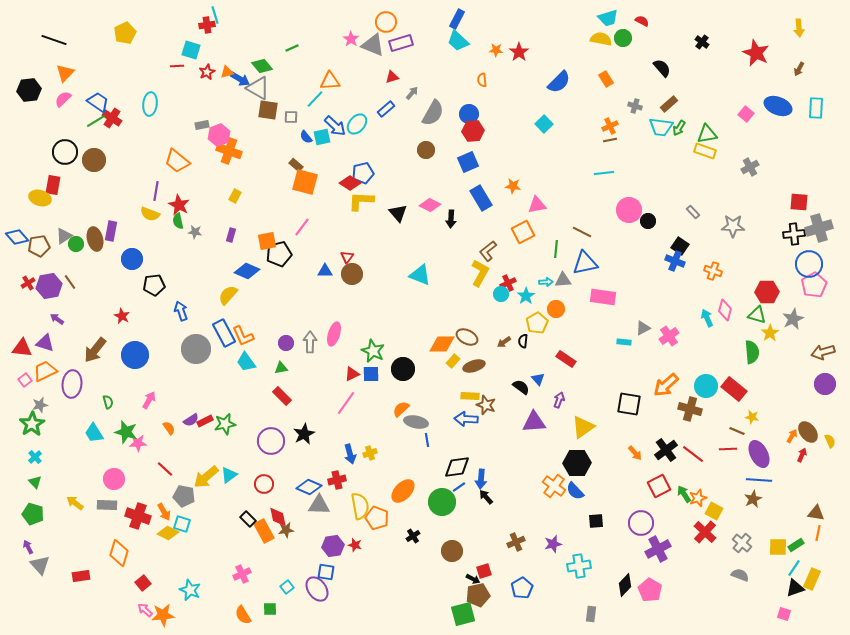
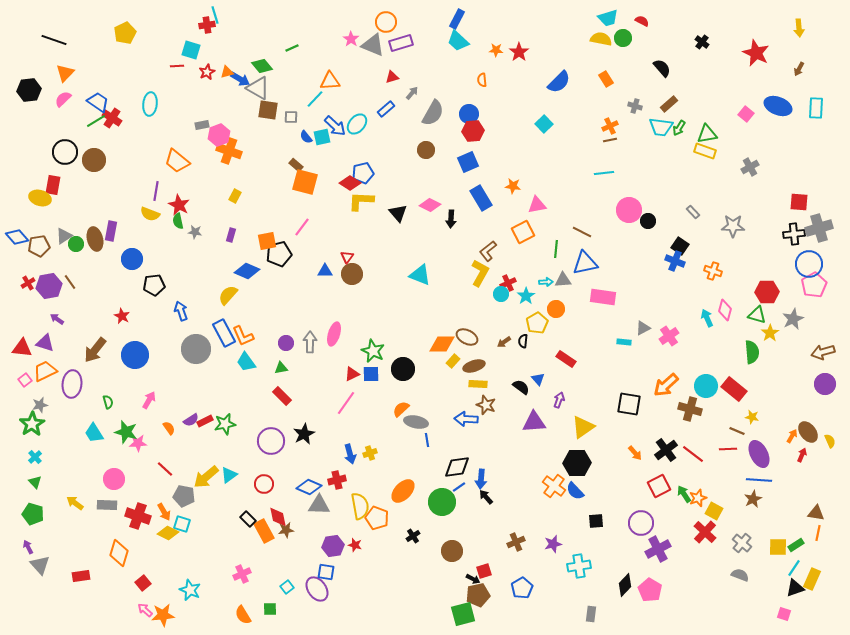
yellow rectangle at (470, 396): moved 8 px right, 12 px up
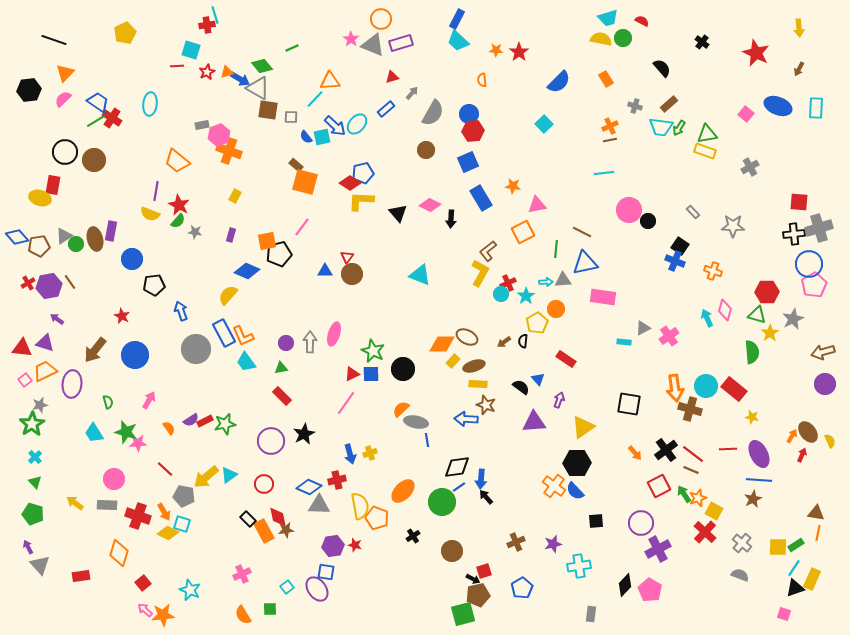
orange circle at (386, 22): moved 5 px left, 3 px up
green semicircle at (178, 221): rotated 126 degrees counterclockwise
orange arrow at (666, 385): moved 9 px right, 3 px down; rotated 56 degrees counterclockwise
brown line at (737, 431): moved 46 px left, 39 px down
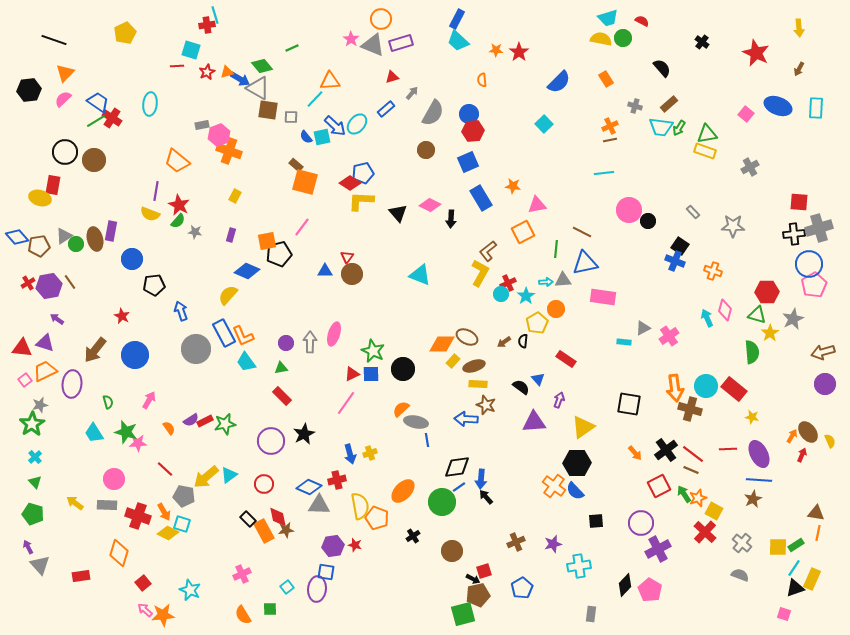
purple ellipse at (317, 589): rotated 40 degrees clockwise
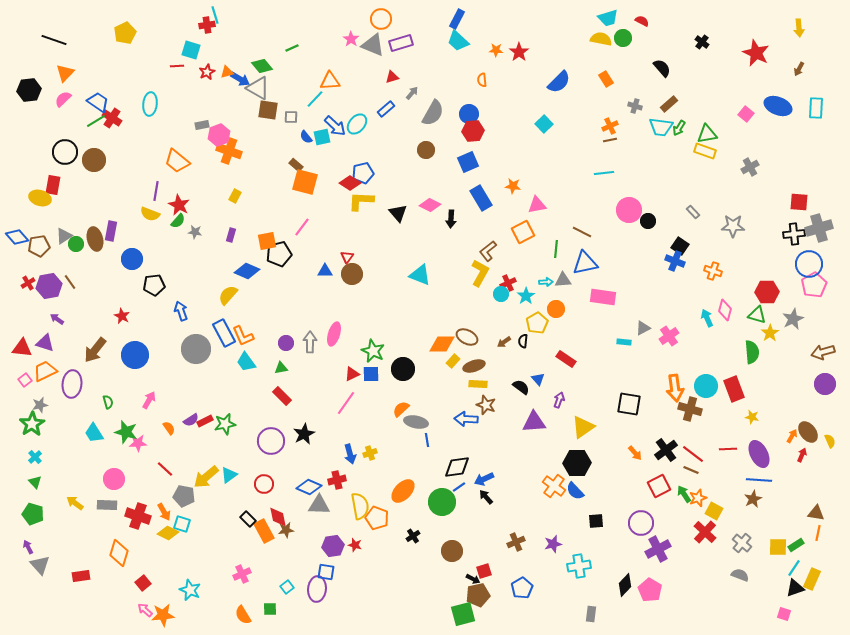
red rectangle at (734, 389): rotated 30 degrees clockwise
blue arrow at (481, 479): moved 3 px right; rotated 60 degrees clockwise
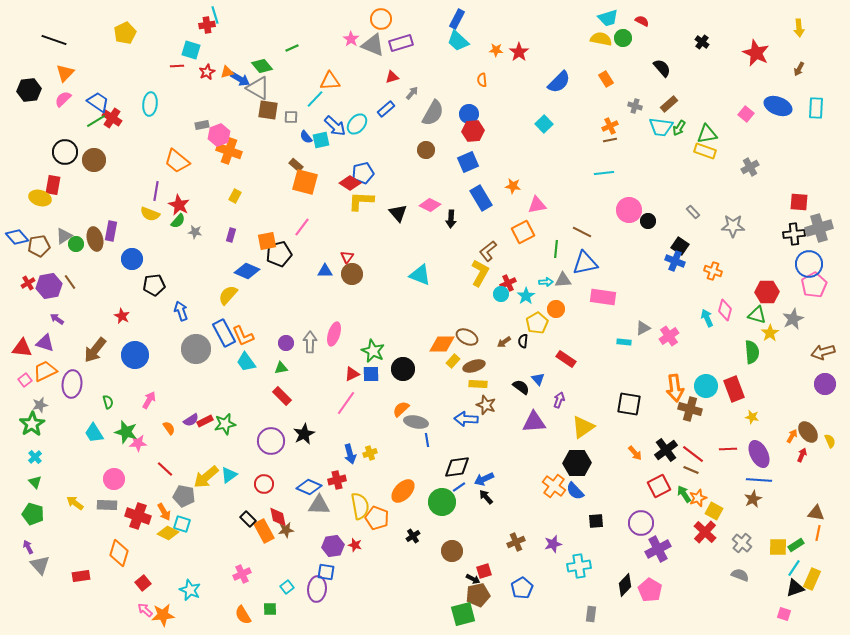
cyan square at (322, 137): moved 1 px left, 3 px down
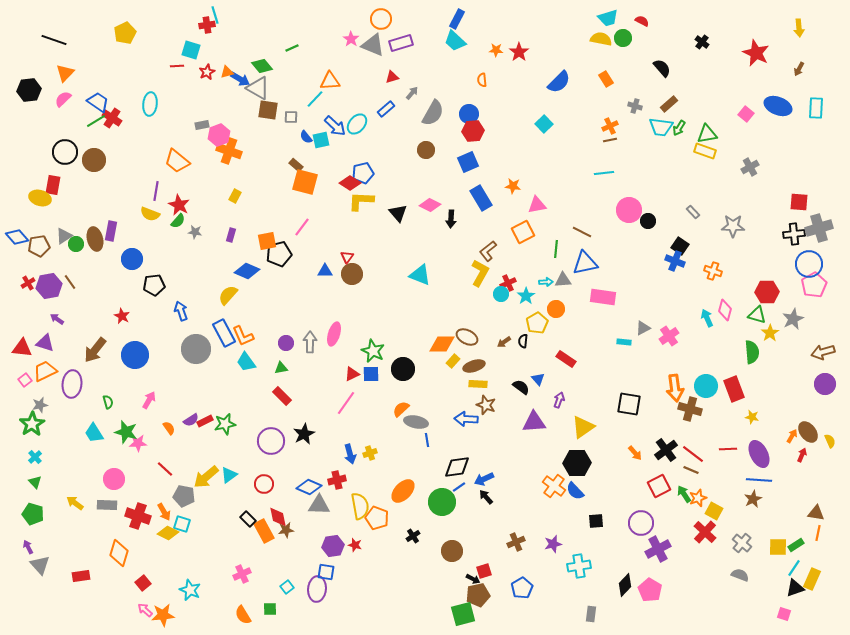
cyan trapezoid at (458, 41): moved 3 px left
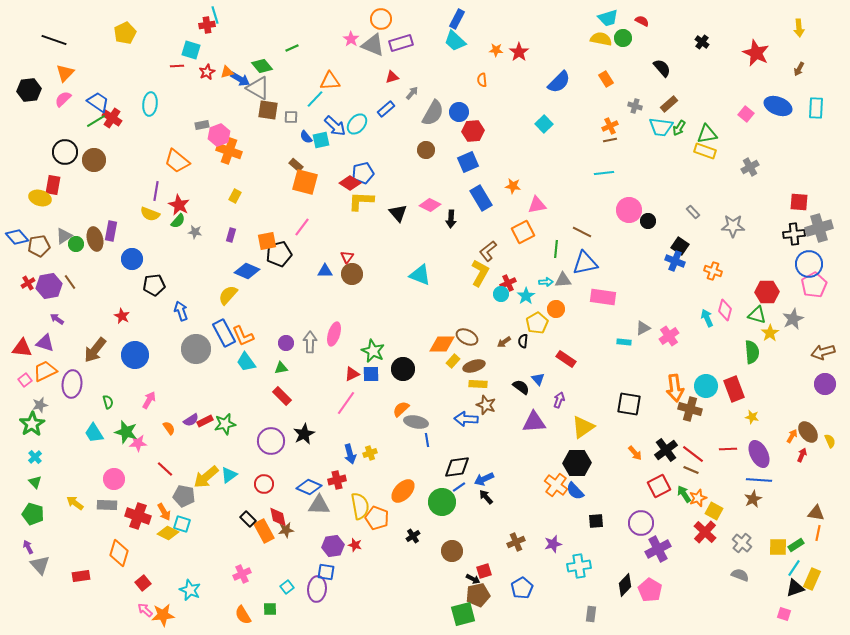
blue circle at (469, 114): moved 10 px left, 2 px up
orange cross at (554, 486): moved 2 px right, 1 px up
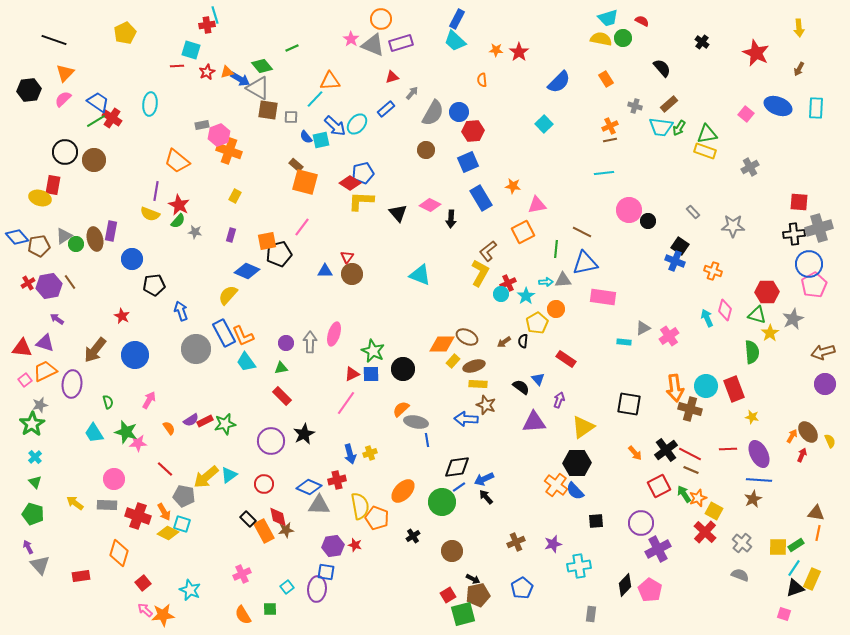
red line at (693, 454): moved 3 px left; rotated 10 degrees counterclockwise
red square at (484, 571): moved 36 px left, 24 px down; rotated 14 degrees counterclockwise
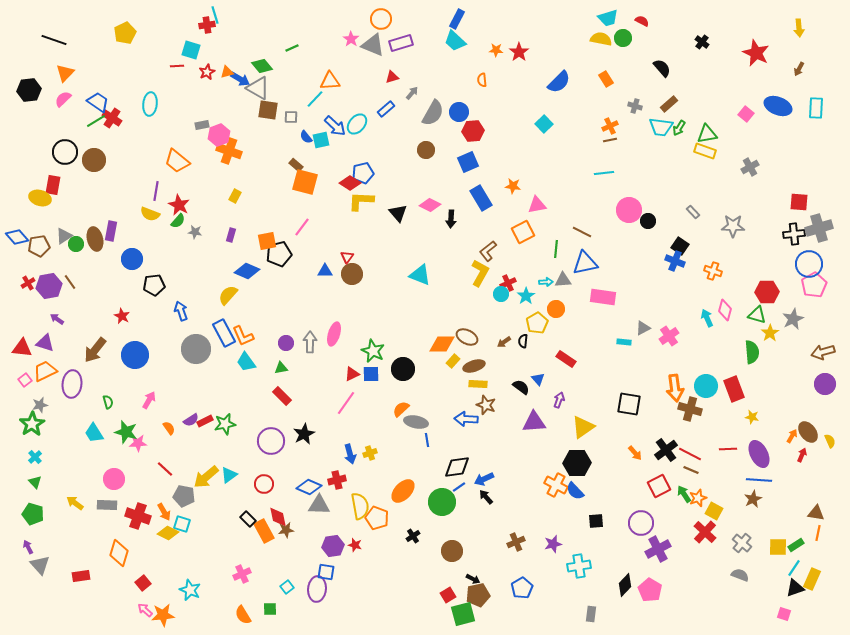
orange cross at (556, 485): rotated 10 degrees counterclockwise
